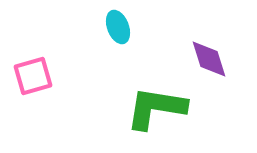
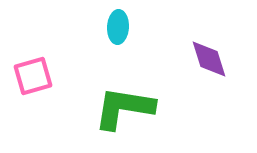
cyan ellipse: rotated 24 degrees clockwise
green L-shape: moved 32 px left
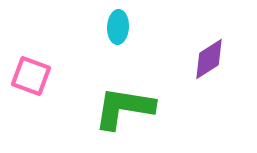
purple diamond: rotated 75 degrees clockwise
pink square: moved 2 px left; rotated 36 degrees clockwise
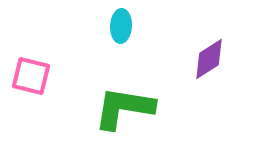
cyan ellipse: moved 3 px right, 1 px up
pink square: rotated 6 degrees counterclockwise
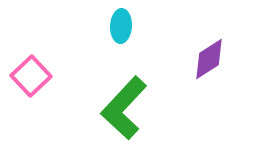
pink square: rotated 33 degrees clockwise
green L-shape: rotated 56 degrees counterclockwise
